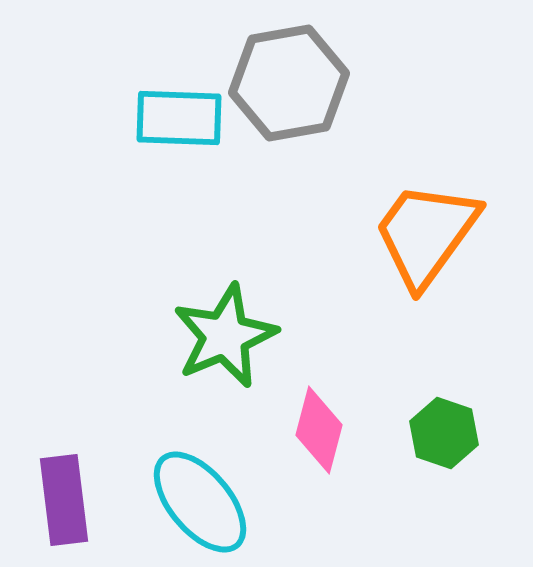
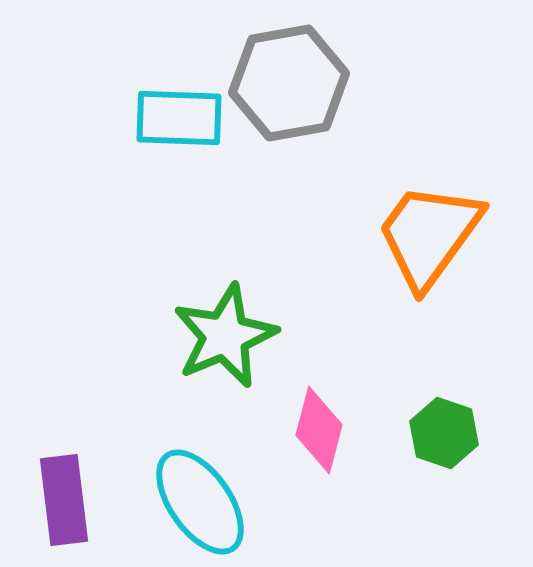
orange trapezoid: moved 3 px right, 1 px down
cyan ellipse: rotated 5 degrees clockwise
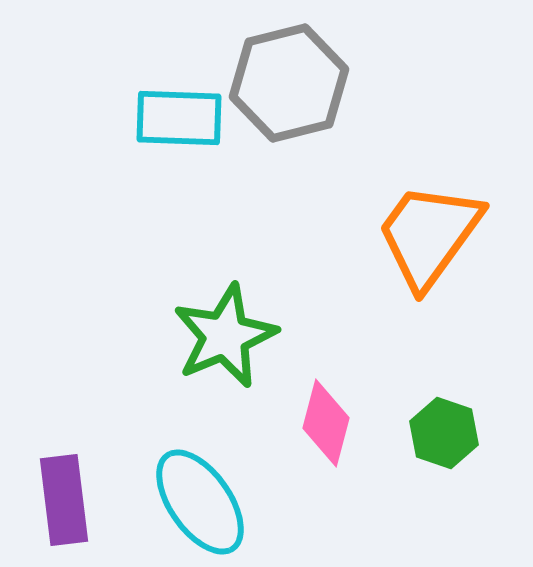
gray hexagon: rotated 4 degrees counterclockwise
pink diamond: moved 7 px right, 7 px up
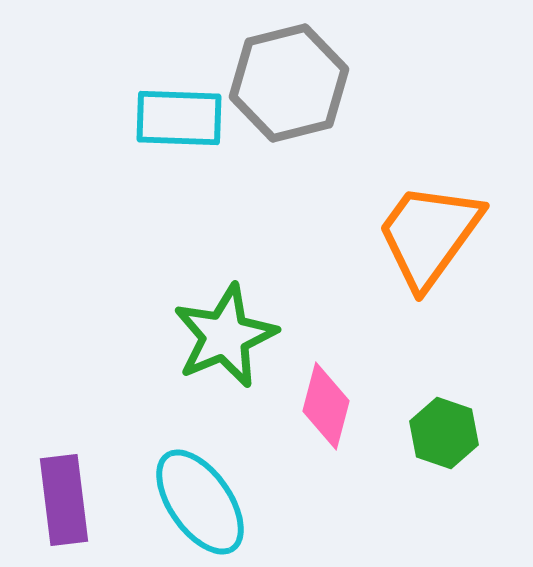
pink diamond: moved 17 px up
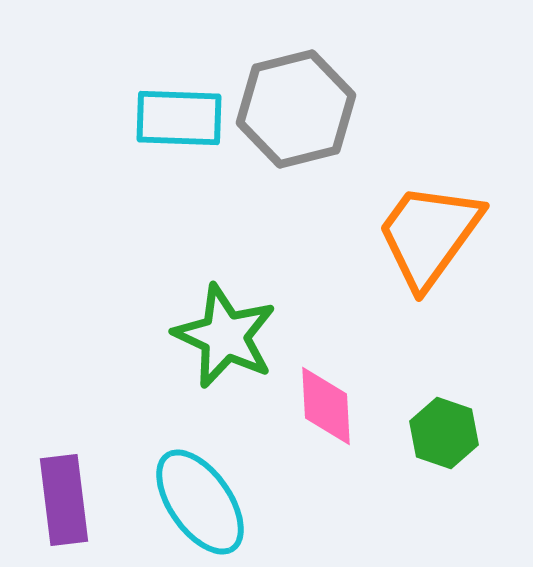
gray hexagon: moved 7 px right, 26 px down
green star: rotated 24 degrees counterclockwise
pink diamond: rotated 18 degrees counterclockwise
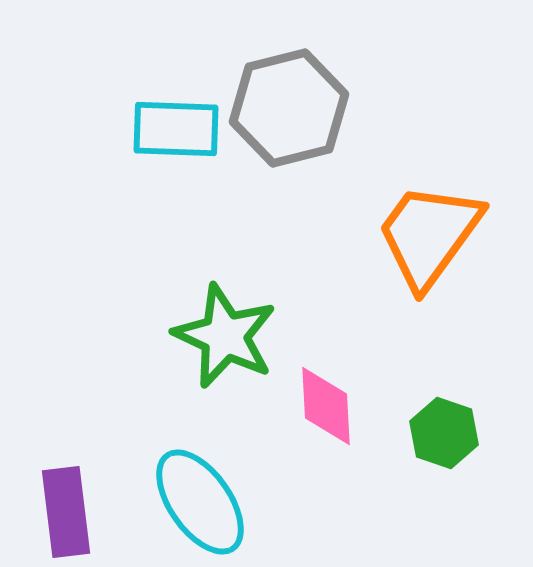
gray hexagon: moved 7 px left, 1 px up
cyan rectangle: moved 3 px left, 11 px down
purple rectangle: moved 2 px right, 12 px down
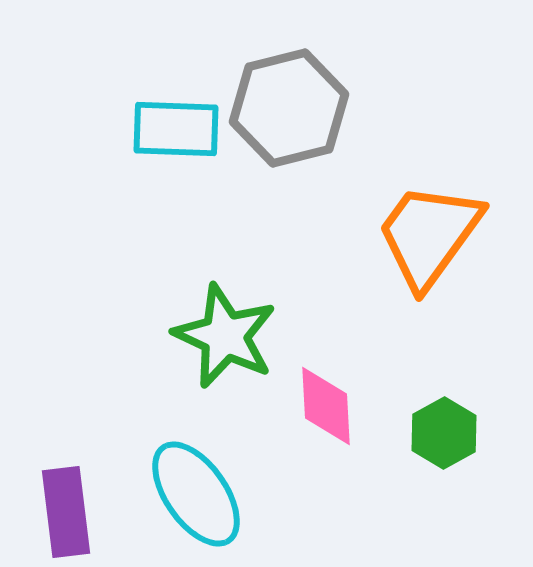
green hexagon: rotated 12 degrees clockwise
cyan ellipse: moved 4 px left, 8 px up
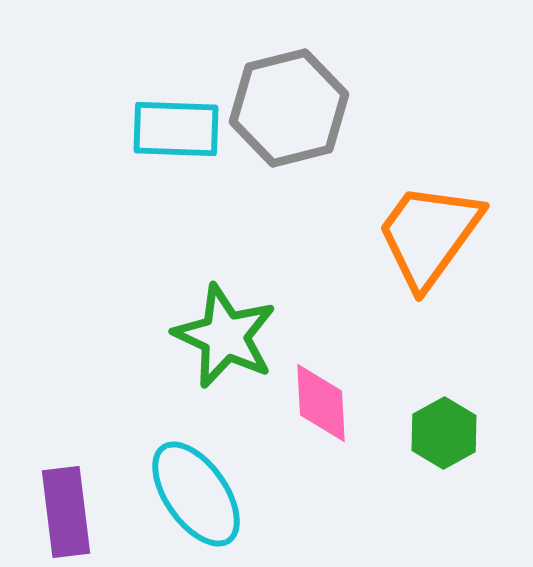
pink diamond: moved 5 px left, 3 px up
